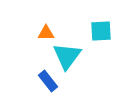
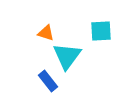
orange triangle: rotated 18 degrees clockwise
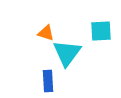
cyan triangle: moved 3 px up
blue rectangle: rotated 35 degrees clockwise
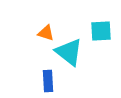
cyan triangle: moved 2 px right, 1 px up; rotated 28 degrees counterclockwise
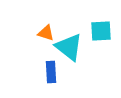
cyan triangle: moved 5 px up
blue rectangle: moved 3 px right, 9 px up
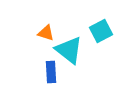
cyan square: rotated 25 degrees counterclockwise
cyan triangle: moved 3 px down
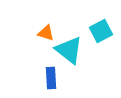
blue rectangle: moved 6 px down
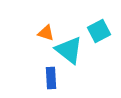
cyan square: moved 2 px left
